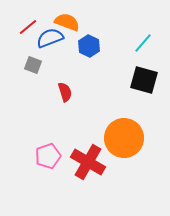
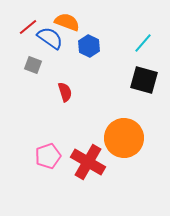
blue semicircle: rotated 56 degrees clockwise
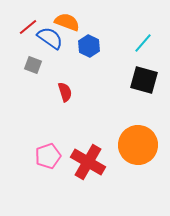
orange circle: moved 14 px right, 7 px down
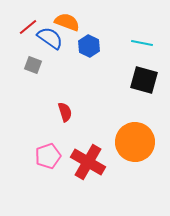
cyan line: moved 1 px left; rotated 60 degrees clockwise
red semicircle: moved 20 px down
orange circle: moved 3 px left, 3 px up
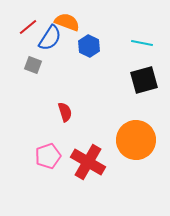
blue semicircle: rotated 88 degrees clockwise
black square: rotated 32 degrees counterclockwise
orange circle: moved 1 px right, 2 px up
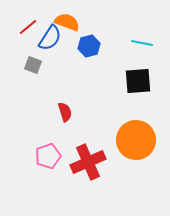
blue hexagon: rotated 20 degrees clockwise
black square: moved 6 px left, 1 px down; rotated 12 degrees clockwise
red cross: rotated 36 degrees clockwise
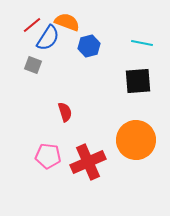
red line: moved 4 px right, 2 px up
blue semicircle: moved 2 px left
pink pentagon: rotated 25 degrees clockwise
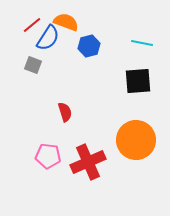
orange semicircle: moved 1 px left
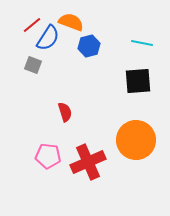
orange semicircle: moved 5 px right
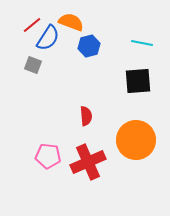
red semicircle: moved 21 px right, 4 px down; rotated 12 degrees clockwise
